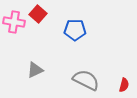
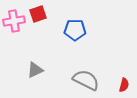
red square: rotated 30 degrees clockwise
pink cross: moved 1 px up; rotated 20 degrees counterclockwise
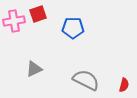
blue pentagon: moved 2 px left, 2 px up
gray triangle: moved 1 px left, 1 px up
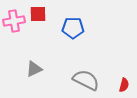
red square: rotated 18 degrees clockwise
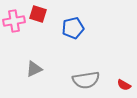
red square: rotated 18 degrees clockwise
blue pentagon: rotated 15 degrees counterclockwise
gray semicircle: rotated 144 degrees clockwise
red semicircle: rotated 104 degrees clockwise
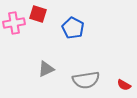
pink cross: moved 2 px down
blue pentagon: rotated 30 degrees counterclockwise
gray triangle: moved 12 px right
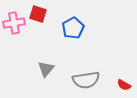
blue pentagon: rotated 15 degrees clockwise
gray triangle: rotated 24 degrees counterclockwise
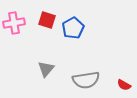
red square: moved 9 px right, 6 px down
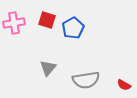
gray triangle: moved 2 px right, 1 px up
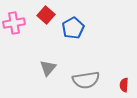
red square: moved 1 px left, 5 px up; rotated 24 degrees clockwise
red semicircle: rotated 64 degrees clockwise
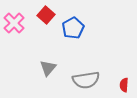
pink cross: rotated 35 degrees counterclockwise
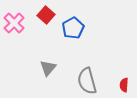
gray semicircle: moved 1 px right, 1 px down; rotated 84 degrees clockwise
